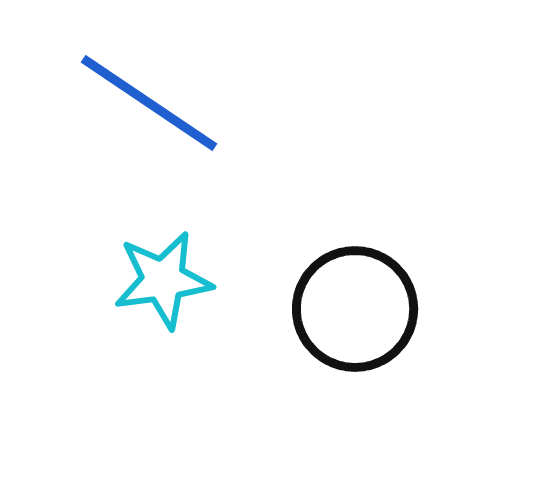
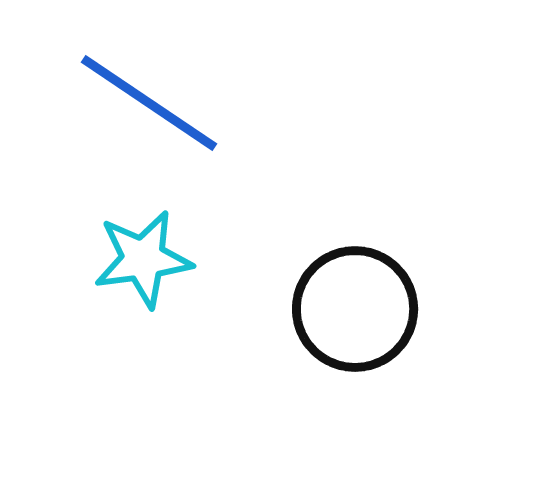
cyan star: moved 20 px left, 21 px up
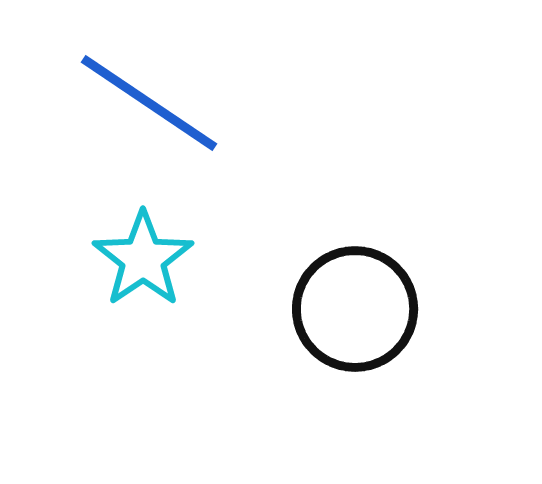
cyan star: rotated 26 degrees counterclockwise
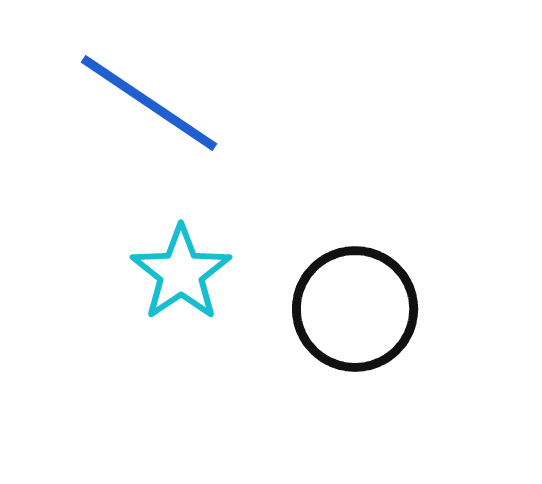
cyan star: moved 38 px right, 14 px down
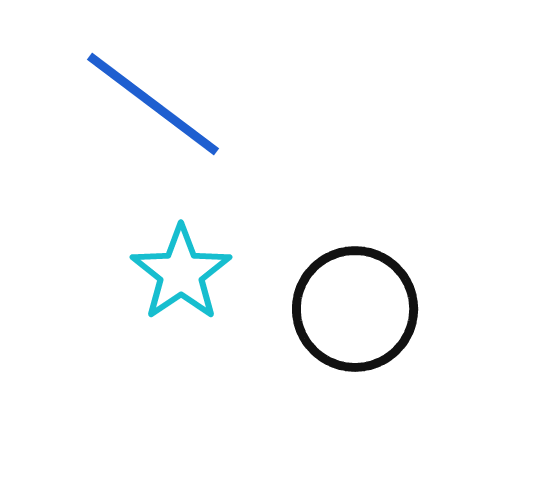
blue line: moved 4 px right, 1 px down; rotated 3 degrees clockwise
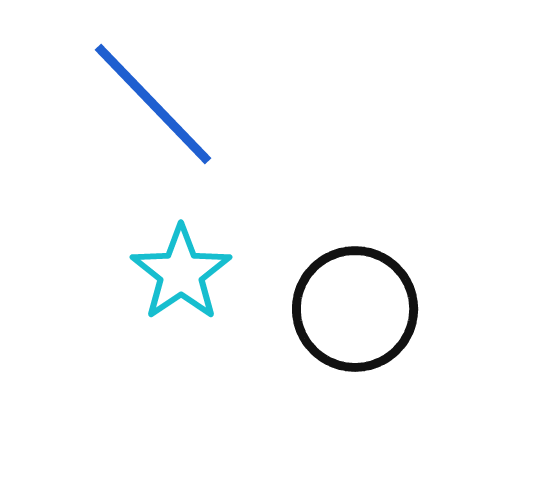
blue line: rotated 9 degrees clockwise
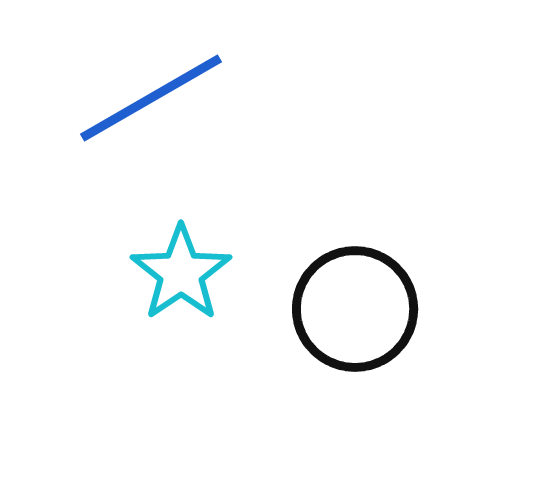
blue line: moved 2 px left, 6 px up; rotated 76 degrees counterclockwise
